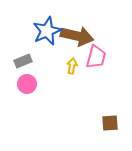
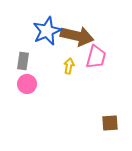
gray rectangle: rotated 60 degrees counterclockwise
yellow arrow: moved 3 px left
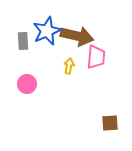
pink trapezoid: rotated 10 degrees counterclockwise
gray rectangle: moved 20 px up; rotated 12 degrees counterclockwise
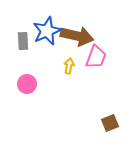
pink trapezoid: rotated 15 degrees clockwise
brown square: rotated 18 degrees counterclockwise
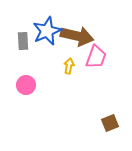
pink circle: moved 1 px left, 1 px down
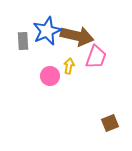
pink circle: moved 24 px right, 9 px up
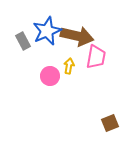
gray rectangle: rotated 24 degrees counterclockwise
pink trapezoid: rotated 10 degrees counterclockwise
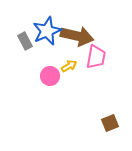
gray rectangle: moved 2 px right
yellow arrow: rotated 49 degrees clockwise
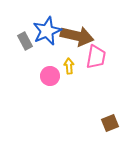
yellow arrow: rotated 63 degrees counterclockwise
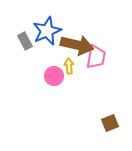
brown arrow: moved 9 px down
pink circle: moved 4 px right
